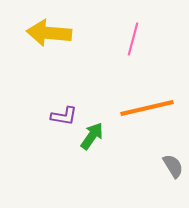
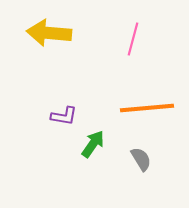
orange line: rotated 8 degrees clockwise
green arrow: moved 1 px right, 8 px down
gray semicircle: moved 32 px left, 7 px up
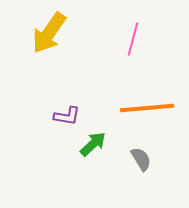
yellow arrow: rotated 60 degrees counterclockwise
purple L-shape: moved 3 px right
green arrow: rotated 12 degrees clockwise
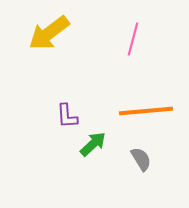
yellow arrow: rotated 18 degrees clockwise
orange line: moved 1 px left, 3 px down
purple L-shape: rotated 76 degrees clockwise
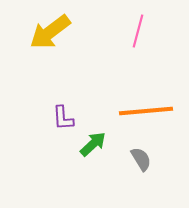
yellow arrow: moved 1 px right, 1 px up
pink line: moved 5 px right, 8 px up
purple L-shape: moved 4 px left, 2 px down
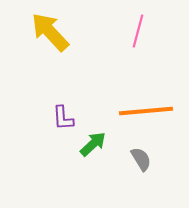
yellow arrow: rotated 84 degrees clockwise
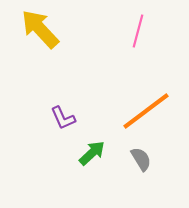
yellow arrow: moved 10 px left, 3 px up
orange line: rotated 32 degrees counterclockwise
purple L-shape: rotated 20 degrees counterclockwise
green arrow: moved 1 px left, 9 px down
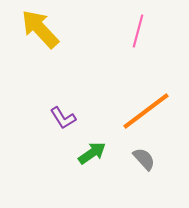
purple L-shape: rotated 8 degrees counterclockwise
green arrow: rotated 8 degrees clockwise
gray semicircle: moved 3 px right; rotated 10 degrees counterclockwise
